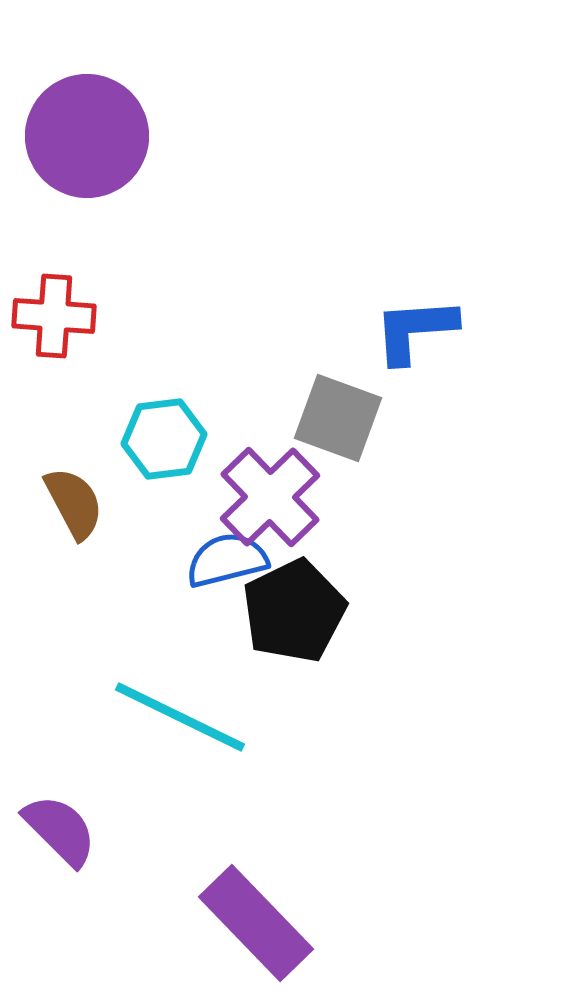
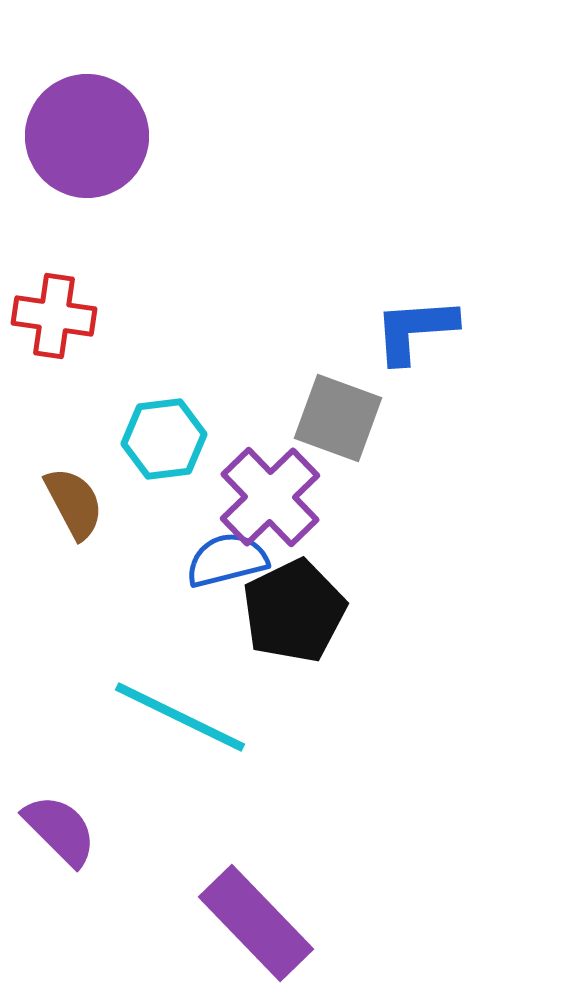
red cross: rotated 4 degrees clockwise
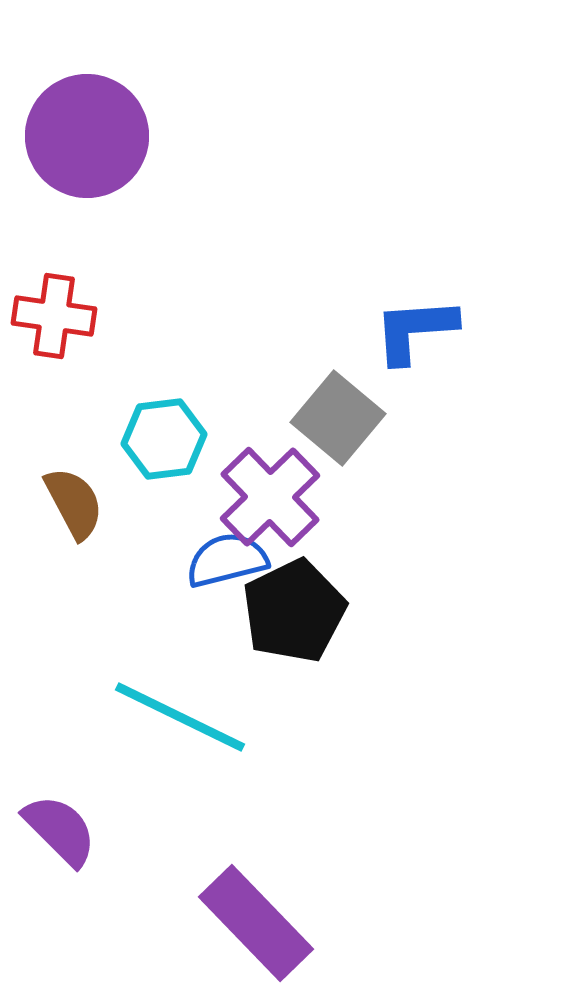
gray square: rotated 20 degrees clockwise
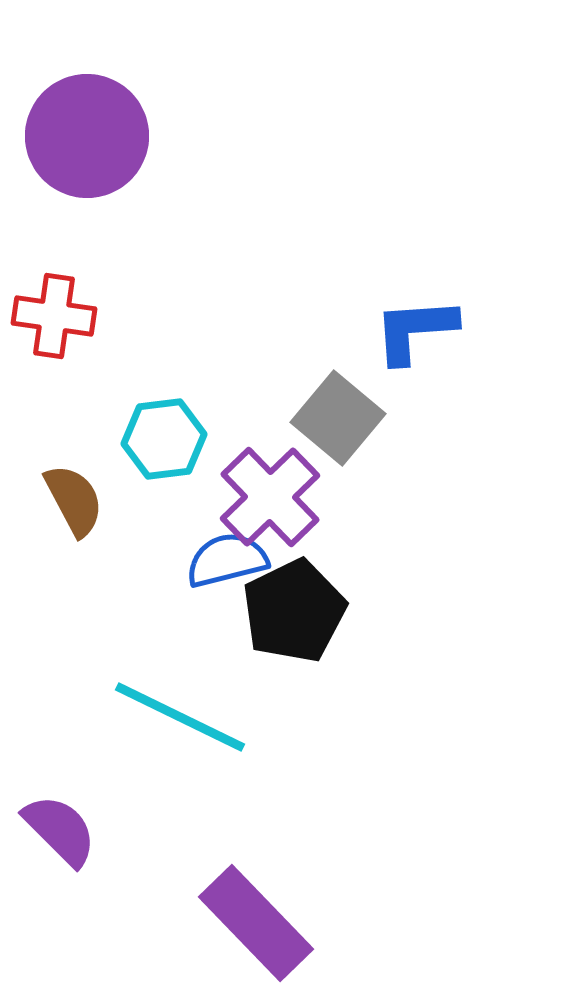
brown semicircle: moved 3 px up
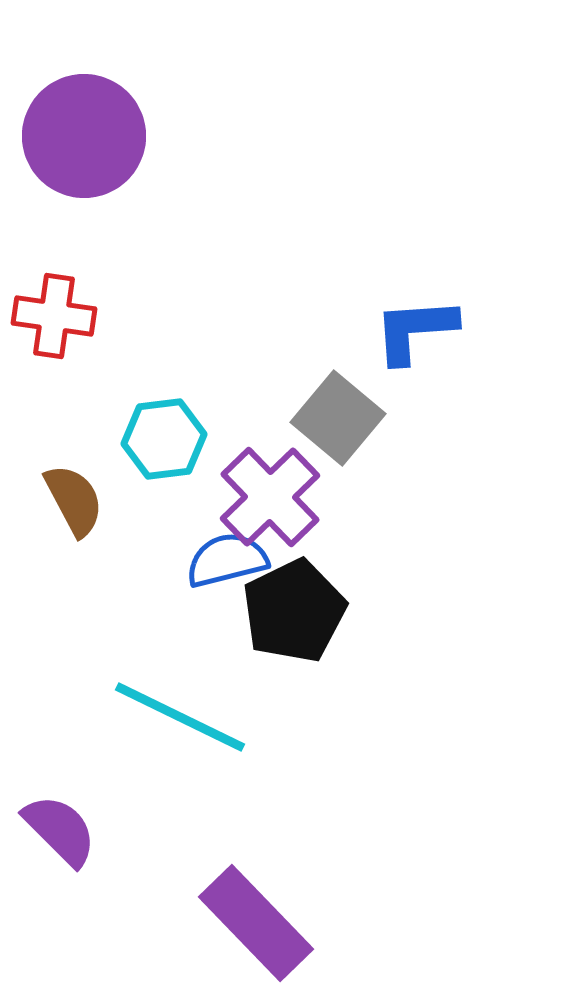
purple circle: moved 3 px left
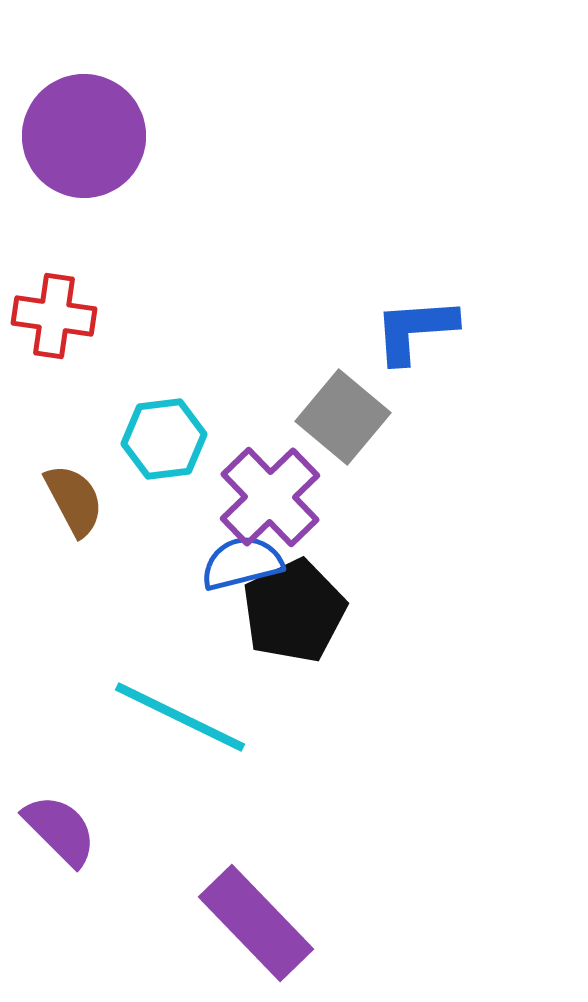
gray square: moved 5 px right, 1 px up
blue semicircle: moved 15 px right, 3 px down
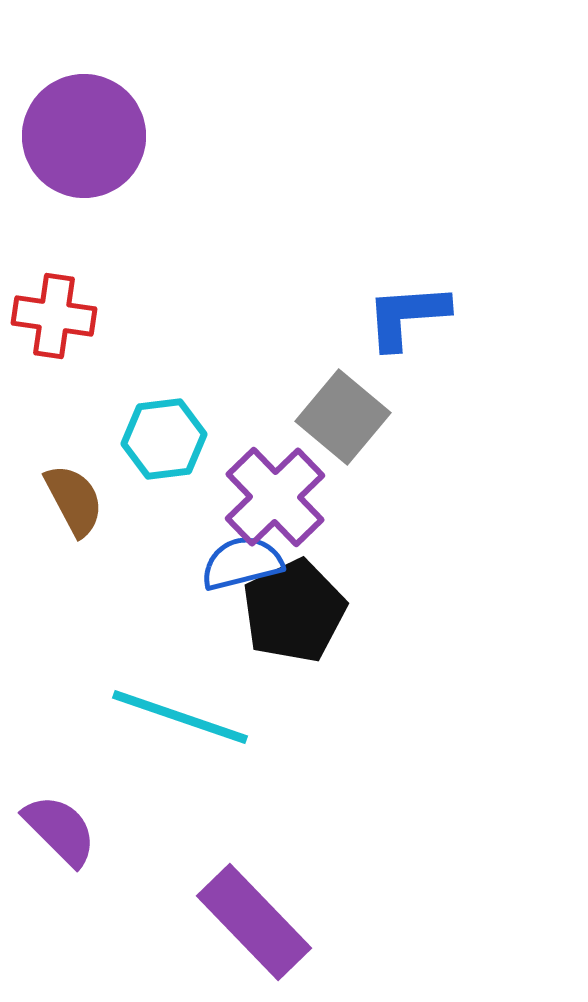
blue L-shape: moved 8 px left, 14 px up
purple cross: moved 5 px right
cyan line: rotated 7 degrees counterclockwise
purple rectangle: moved 2 px left, 1 px up
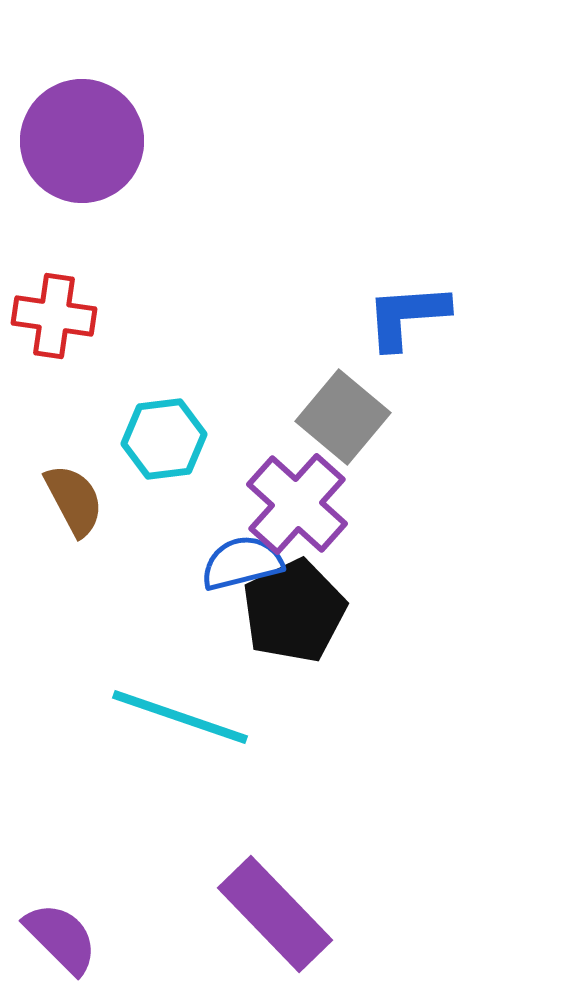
purple circle: moved 2 px left, 5 px down
purple cross: moved 22 px right, 7 px down; rotated 4 degrees counterclockwise
purple semicircle: moved 1 px right, 108 px down
purple rectangle: moved 21 px right, 8 px up
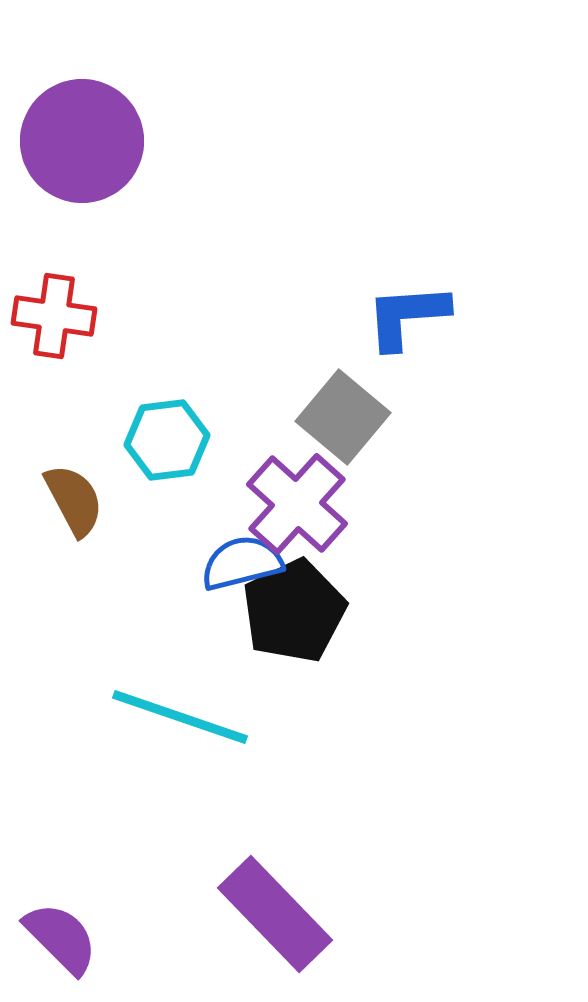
cyan hexagon: moved 3 px right, 1 px down
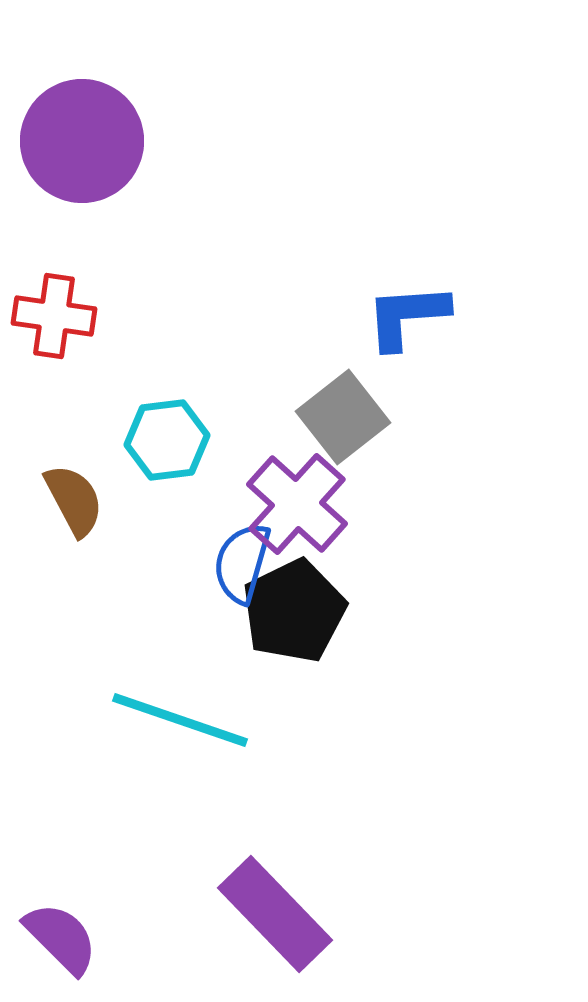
gray square: rotated 12 degrees clockwise
blue semicircle: rotated 60 degrees counterclockwise
cyan line: moved 3 px down
